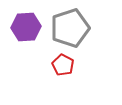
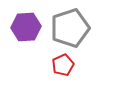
red pentagon: rotated 20 degrees clockwise
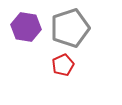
purple hexagon: rotated 12 degrees clockwise
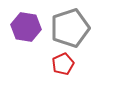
red pentagon: moved 1 px up
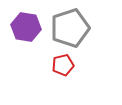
red pentagon: moved 1 px down; rotated 10 degrees clockwise
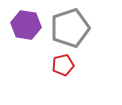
purple hexagon: moved 2 px up
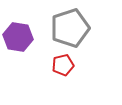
purple hexagon: moved 8 px left, 12 px down
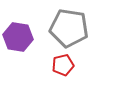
gray pentagon: moved 1 px left; rotated 27 degrees clockwise
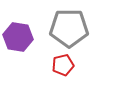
gray pentagon: rotated 9 degrees counterclockwise
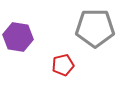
gray pentagon: moved 26 px right
